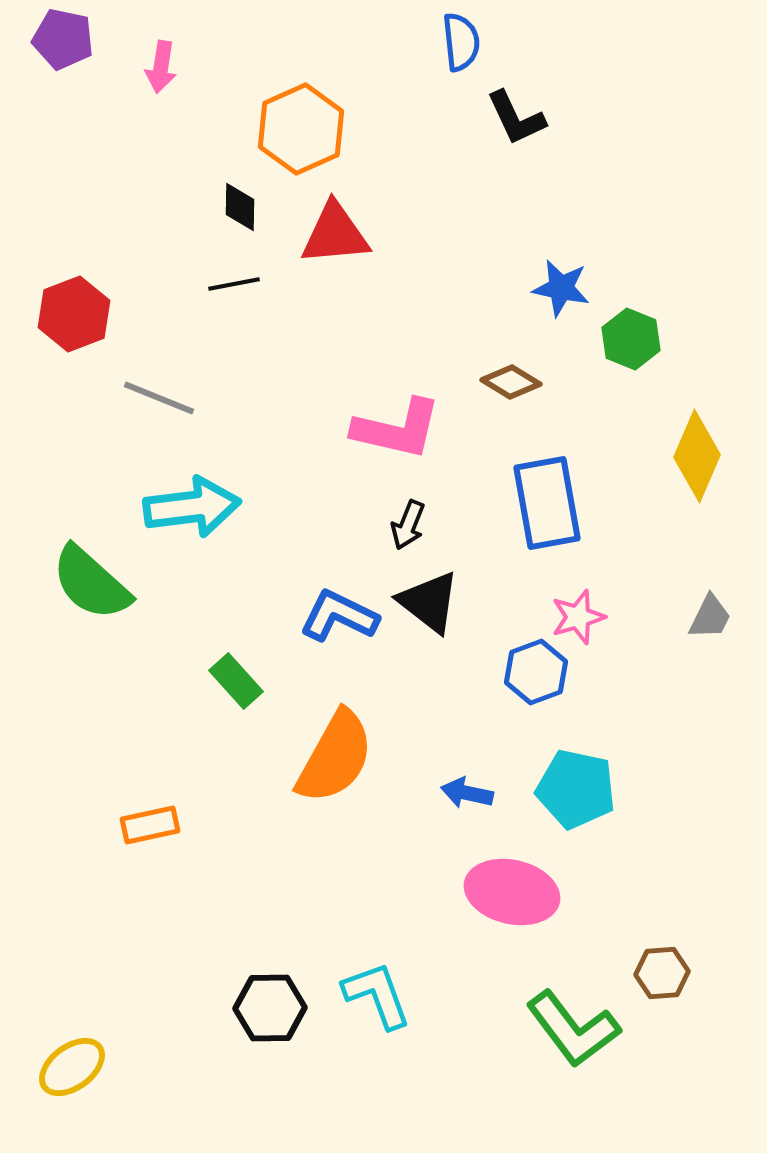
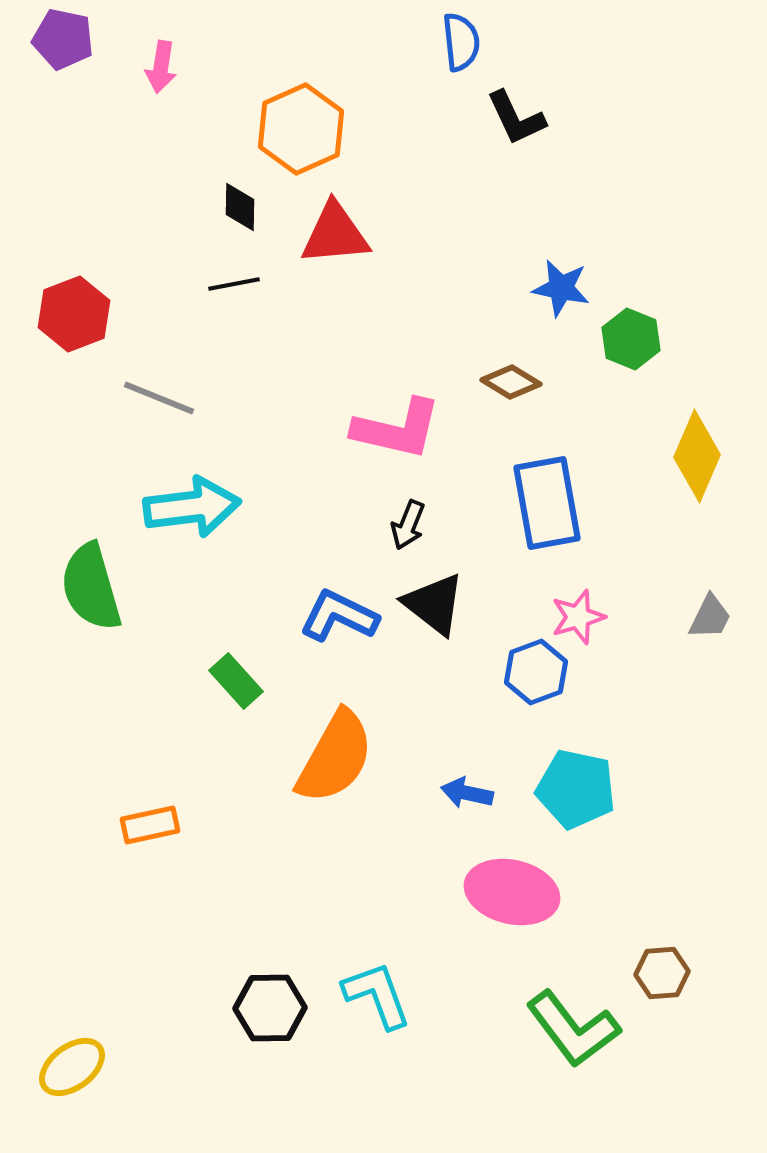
green semicircle: moved 4 px down; rotated 32 degrees clockwise
black triangle: moved 5 px right, 2 px down
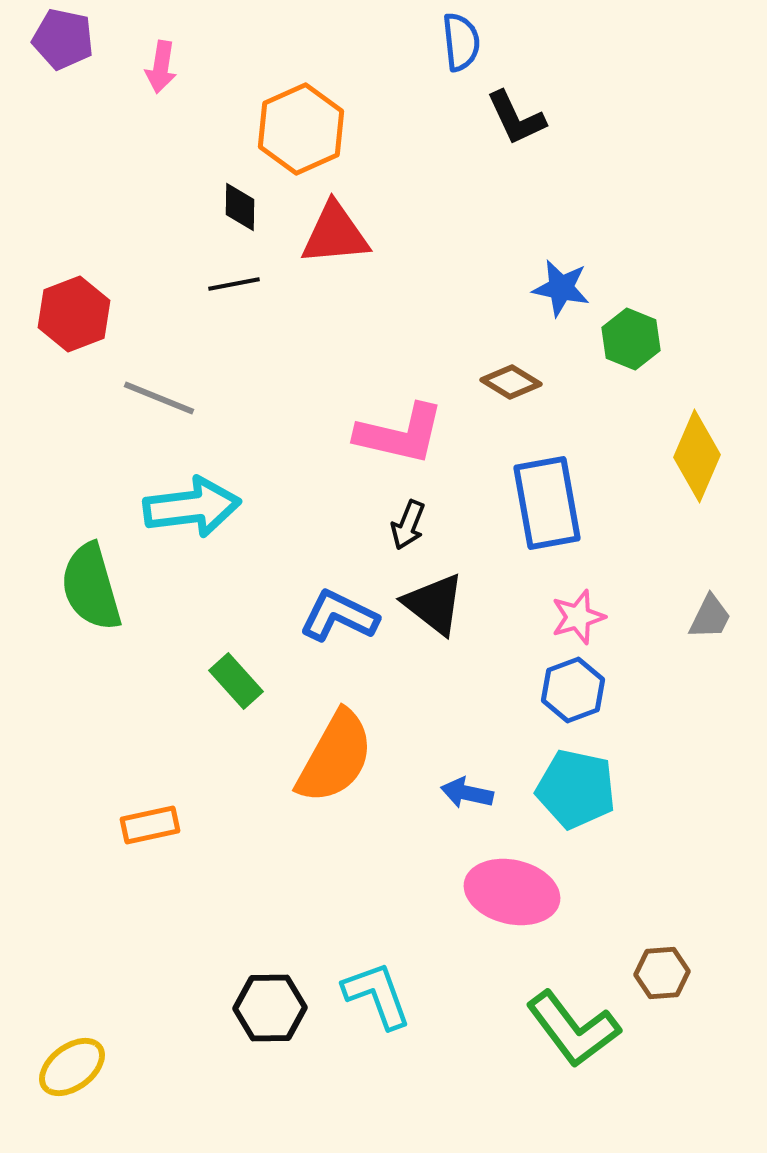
pink L-shape: moved 3 px right, 5 px down
blue hexagon: moved 37 px right, 18 px down
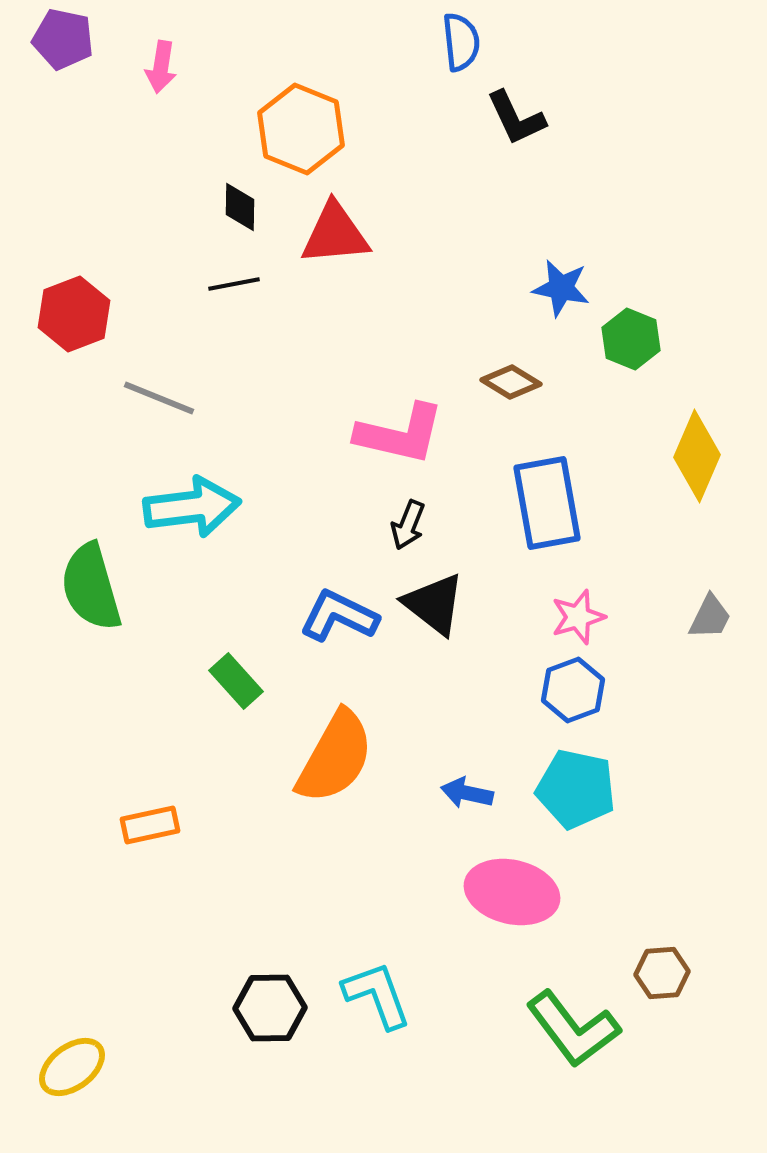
orange hexagon: rotated 14 degrees counterclockwise
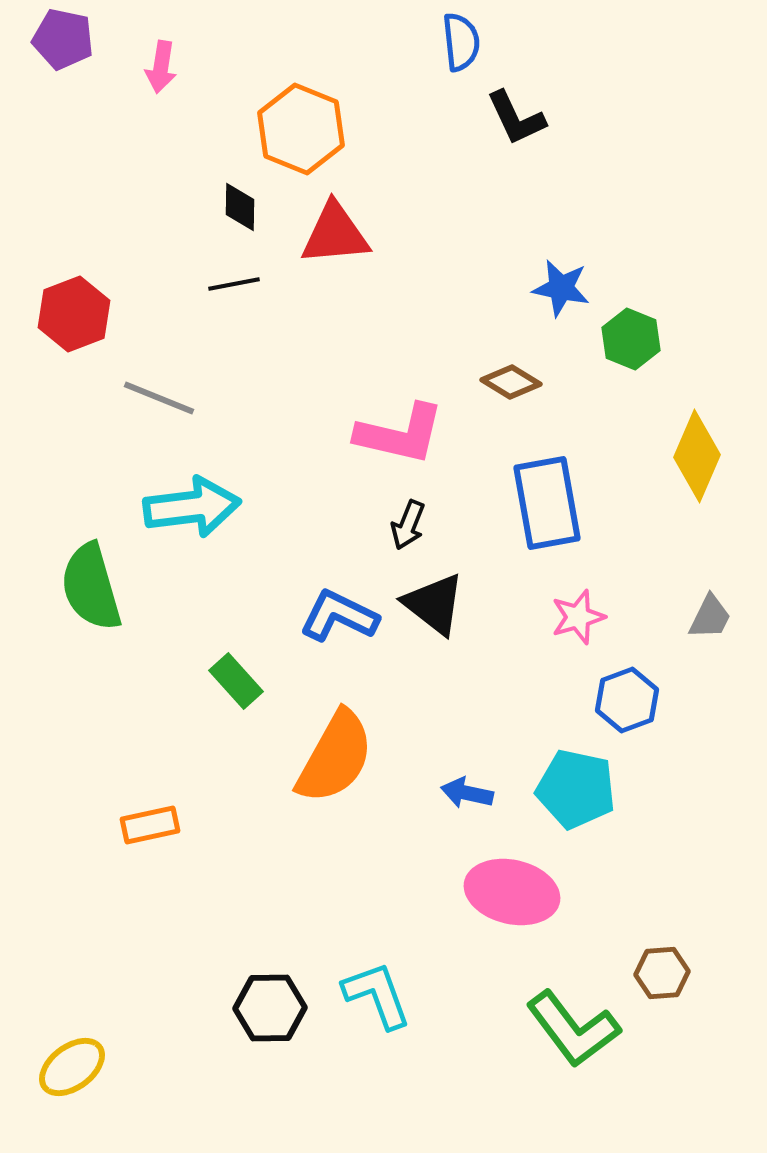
blue hexagon: moved 54 px right, 10 px down
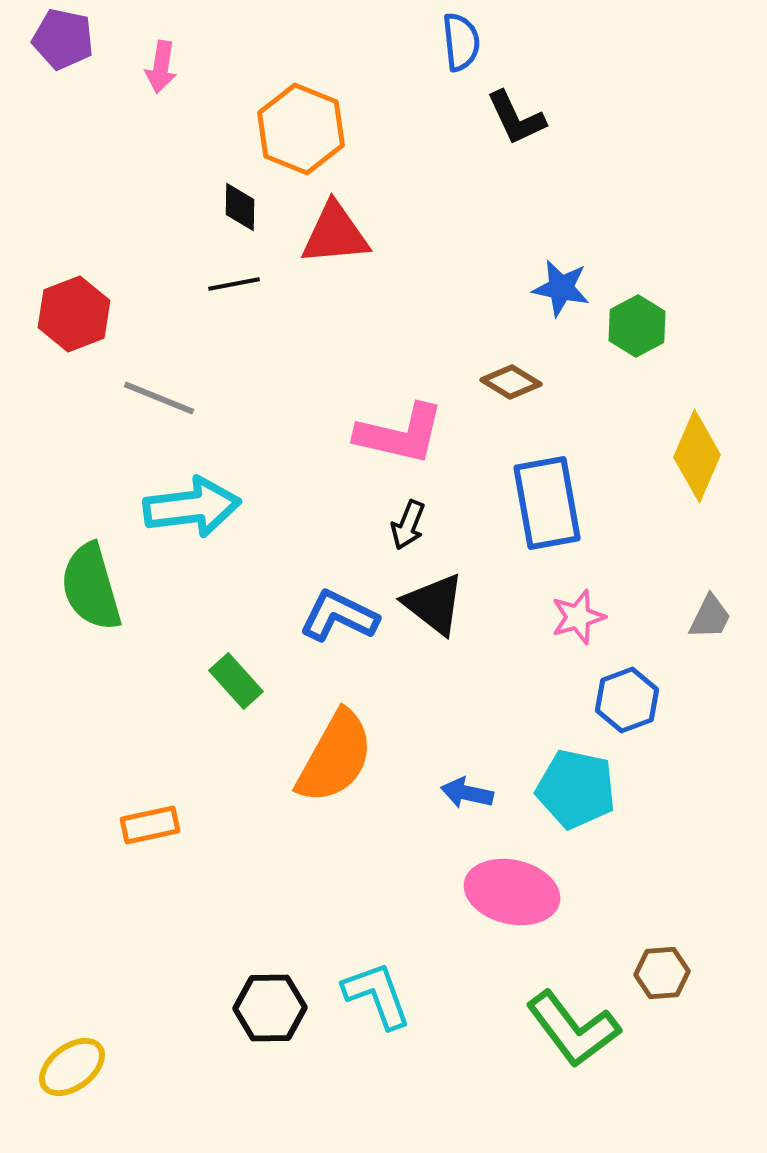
green hexagon: moved 6 px right, 13 px up; rotated 10 degrees clockwise
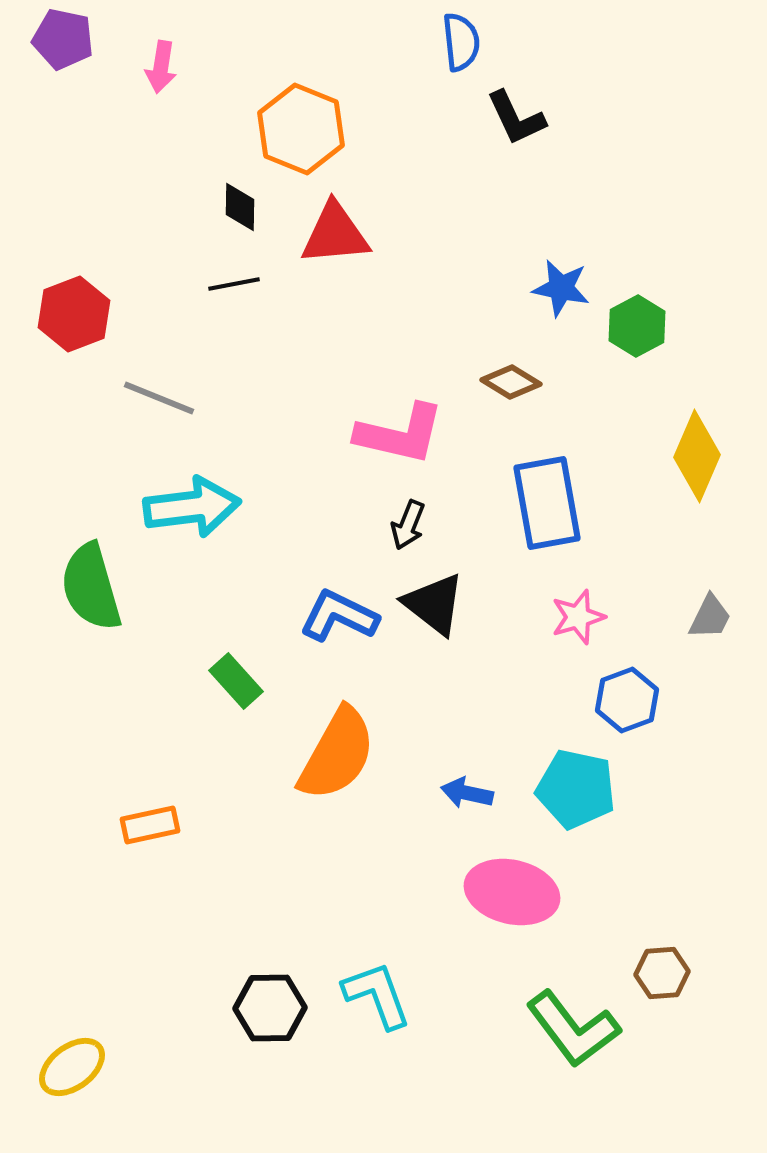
orange semicircle: moved 2 px right, 3 px up
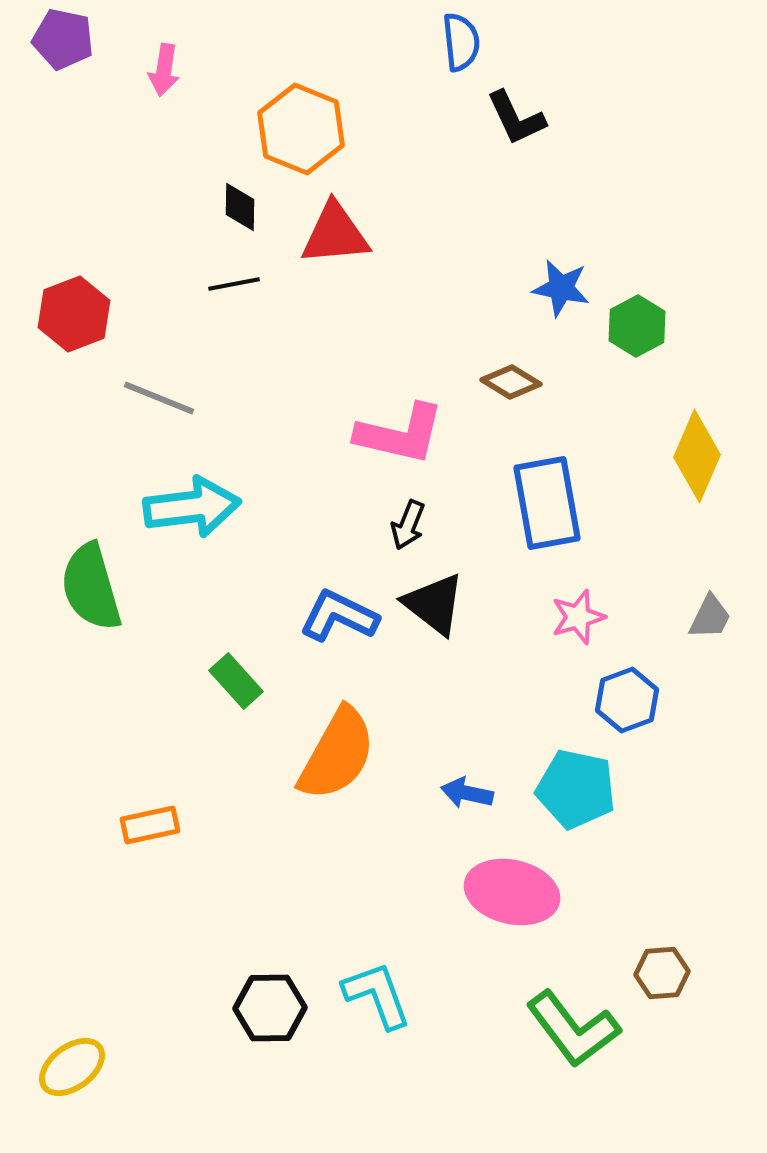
pink arrow: moved 3 px right, 3 px down
